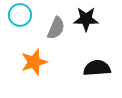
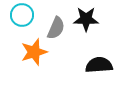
cyan circle: moved 2 px right
orange star: moved 10 px up
black semicircle: moved 2 px right, 3 px up
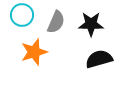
black star: moved 5 px right, 5 px down
gray semicircle: moved 6 px up
black semicircle: moved 6 px up; rotated 12 degrees counterclockwise
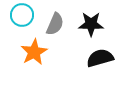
gray semicircle: moved 1 px left, 2 px down
orange star: rotated 12 degrees counterclockwise
black semicircle: moved 1 px right, 1 px up
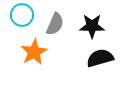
black star: moved 1 px right, 2 px down
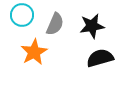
black star: rotated 10 degrees counterclockwise
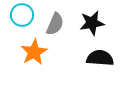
black star: moved 3 px up
black semicircle: rotated 20 degrees clockwise
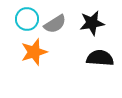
cyan circle: moved 5 px right, 4 px down
gray semicircle: rotated 35 degrees clockwise
orange star: rotated 12 degrees clockwise
